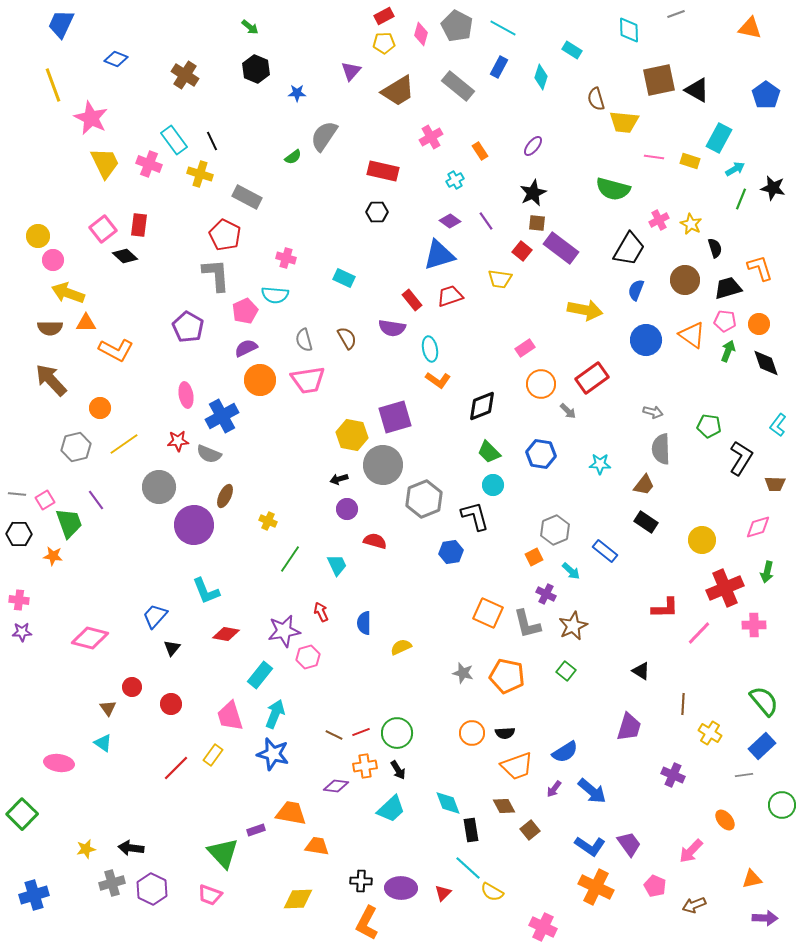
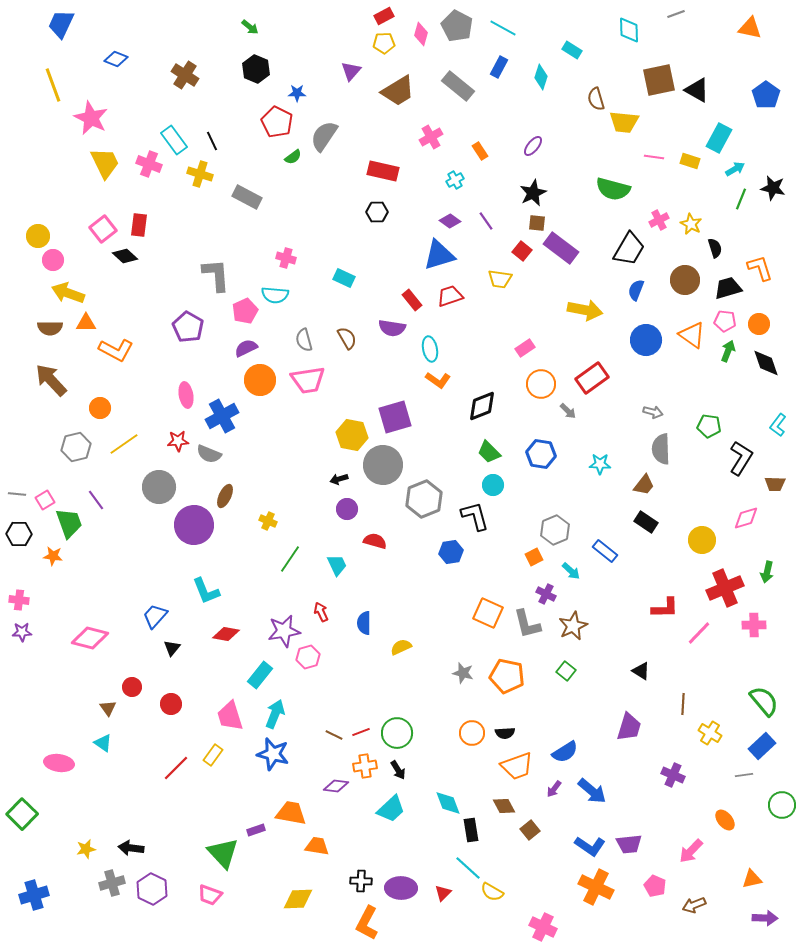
red pentagon at (225, 235): moved 52 px right, 113 px up
pink diamond at (758, 527): moved 12 px left, 9 px up
purple trapezoid at (629, 844): rotated 120 degrees clockwise
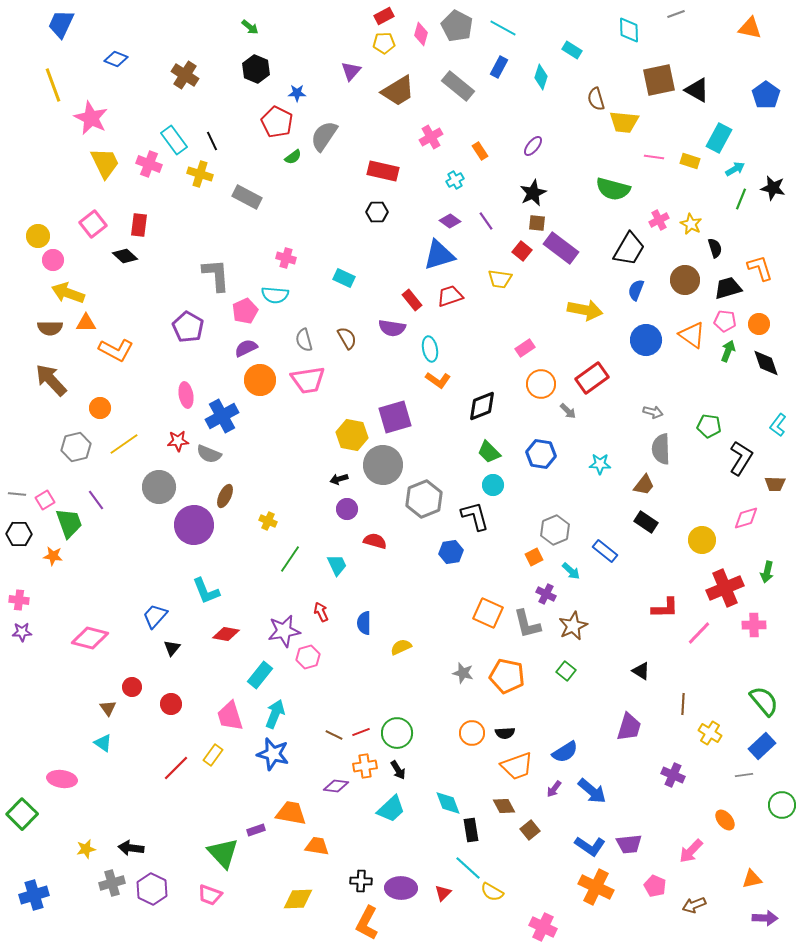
pink square at (103, 229): moved 10 px left, 5 px up
pink ellipse at (59, 763): moved 3 px right, 16 px down
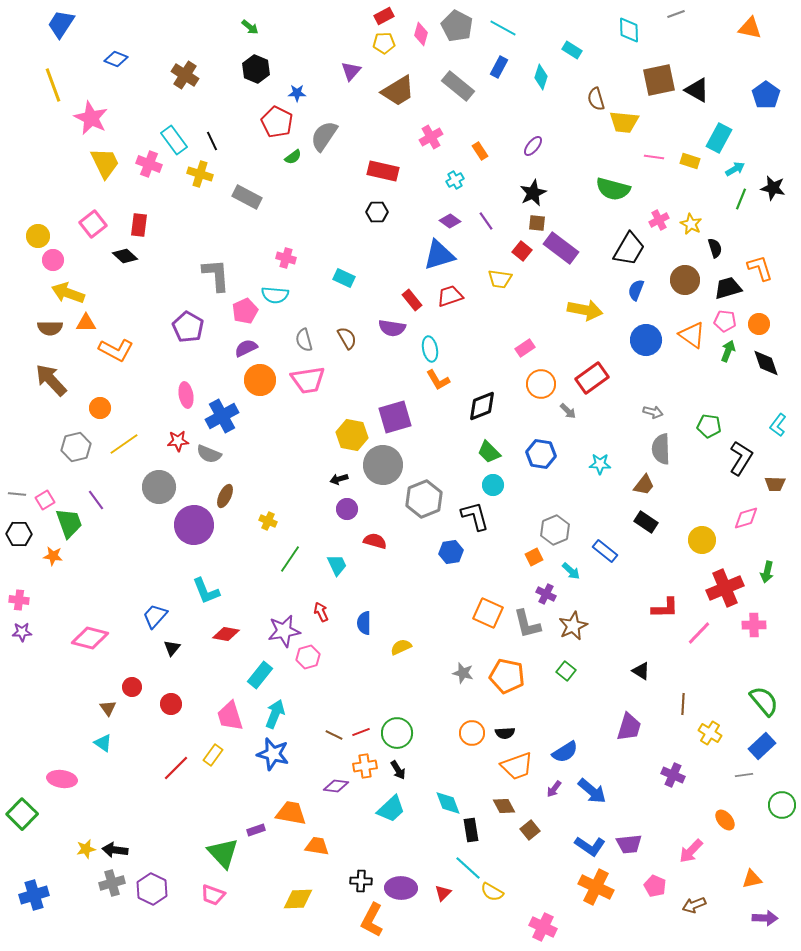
blue trapezoid at (61, 24): rotated 8 degrees clockwise
orange L-shape at (438, 380): rotated 25 degrees clockwise
black arrow at (131, 848): moved 16 px left, 2 px down
pink trapezoid at (210, 895): moved 3 px right
orange L-shape at (367, 923): moved 5 px right, 3 px up
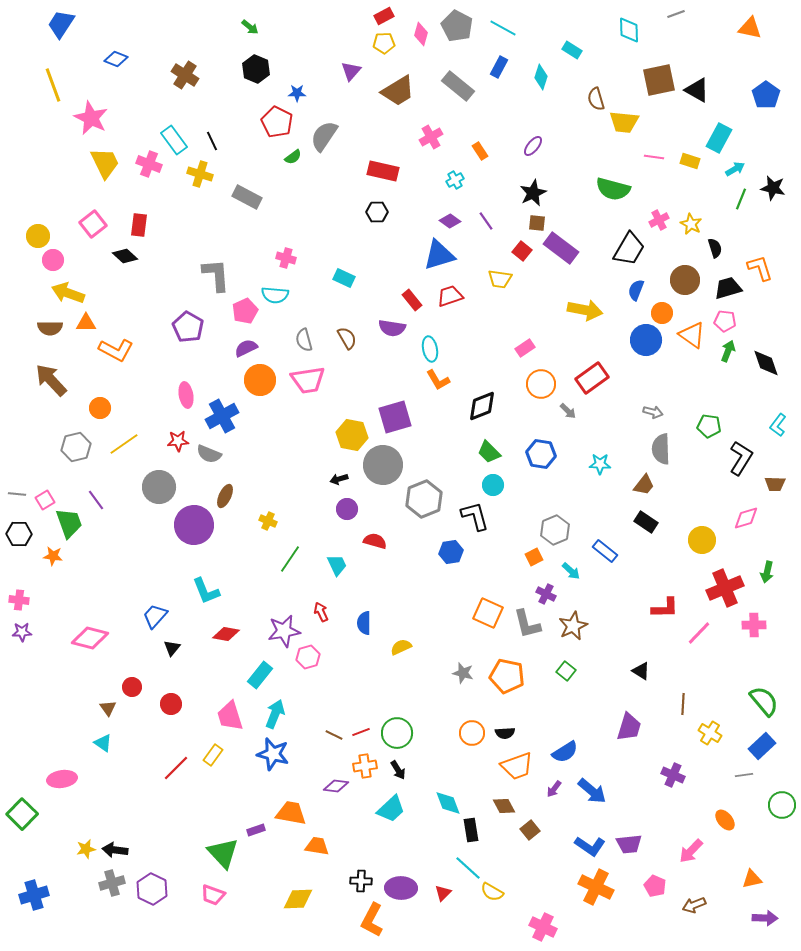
orange circle at (759, 324): moved 97 px left, 11 px up
pink ellipse at (62, 779): rotated 16 degrees counterclockwise
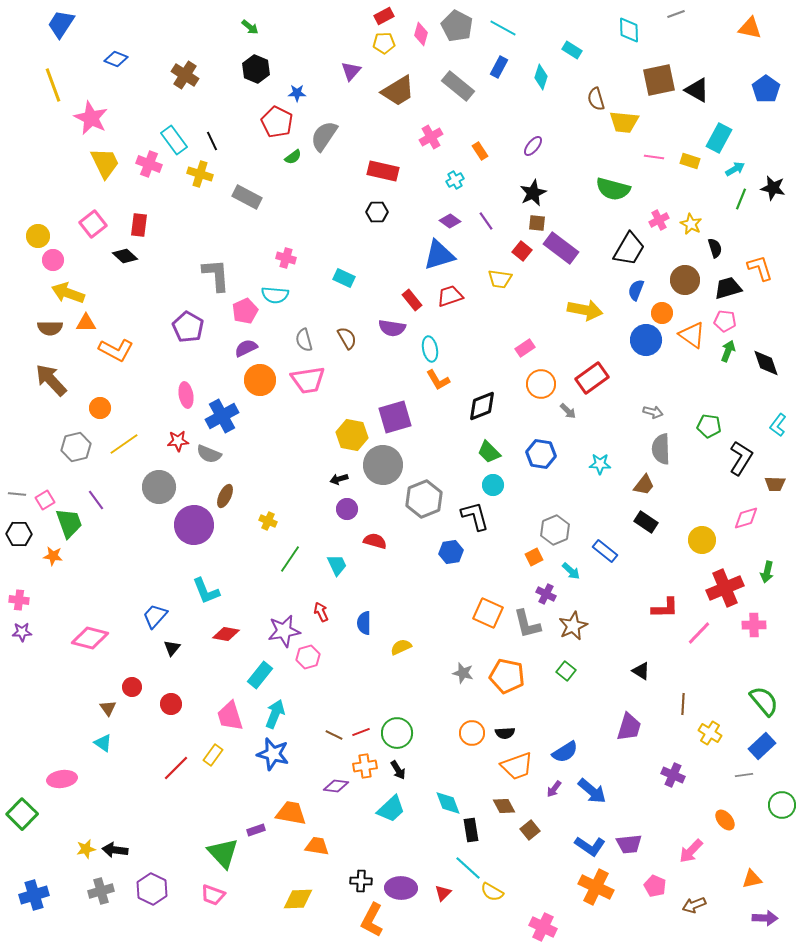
blue pentagon at (766, 95): moved 6 px up
gray cross at (112, 883): moved 11 px left, 8 px down
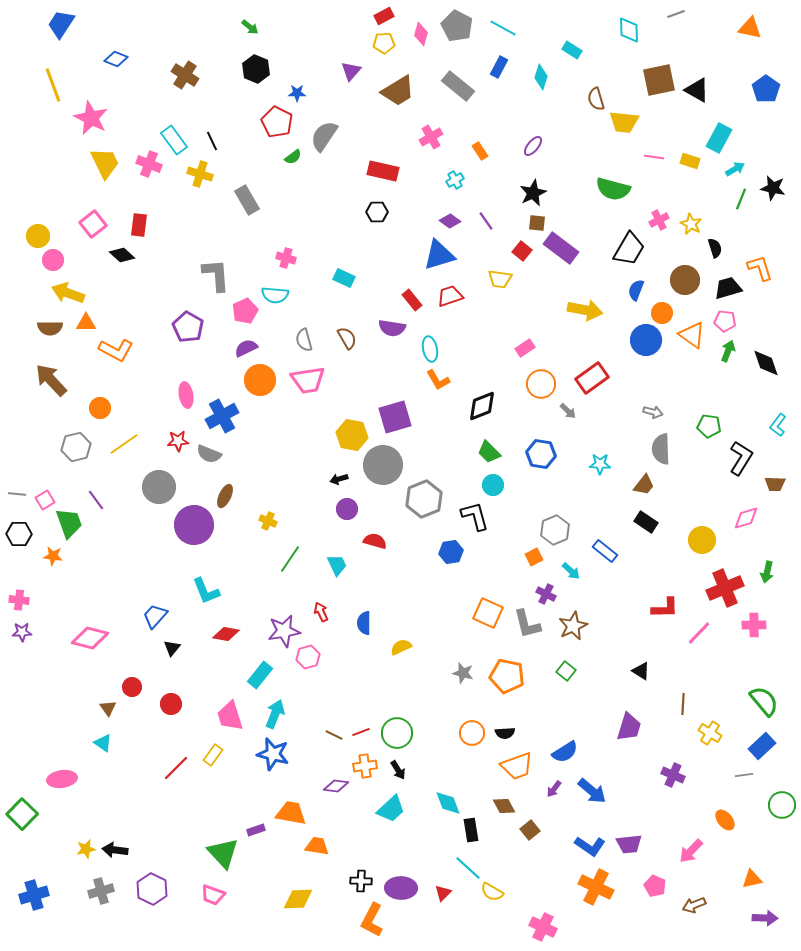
gray rectangle at (247, 197): moved 3 px down; rotated 32 degrees clockwise
black diamond at (125, 256): moved 3 px left, 1 px up
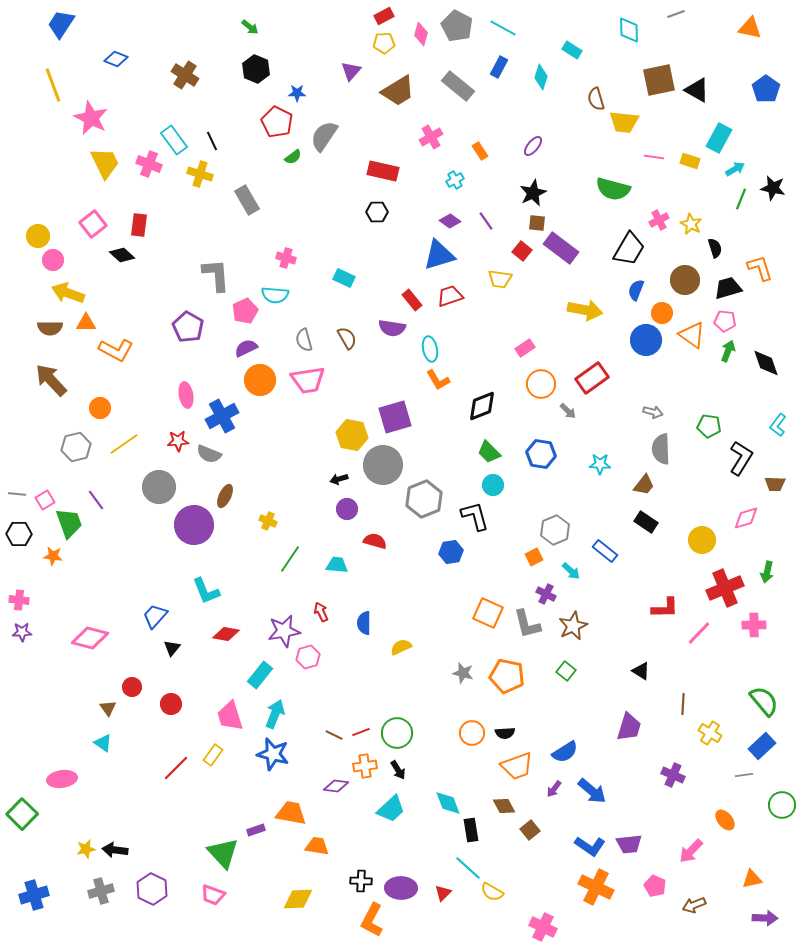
cyan trapezoid at (337, 565): rotated 60 degrees counterclockwise
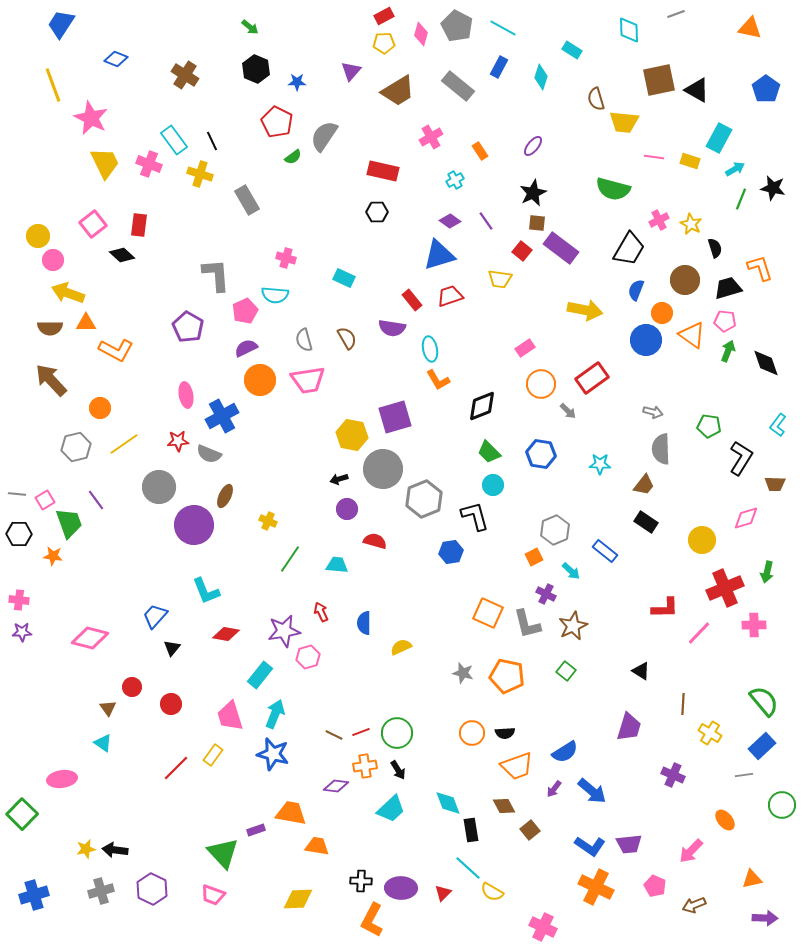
blue star at (297, 93): moved 11 px up
gray circle at (383, 465): moved 4 px down
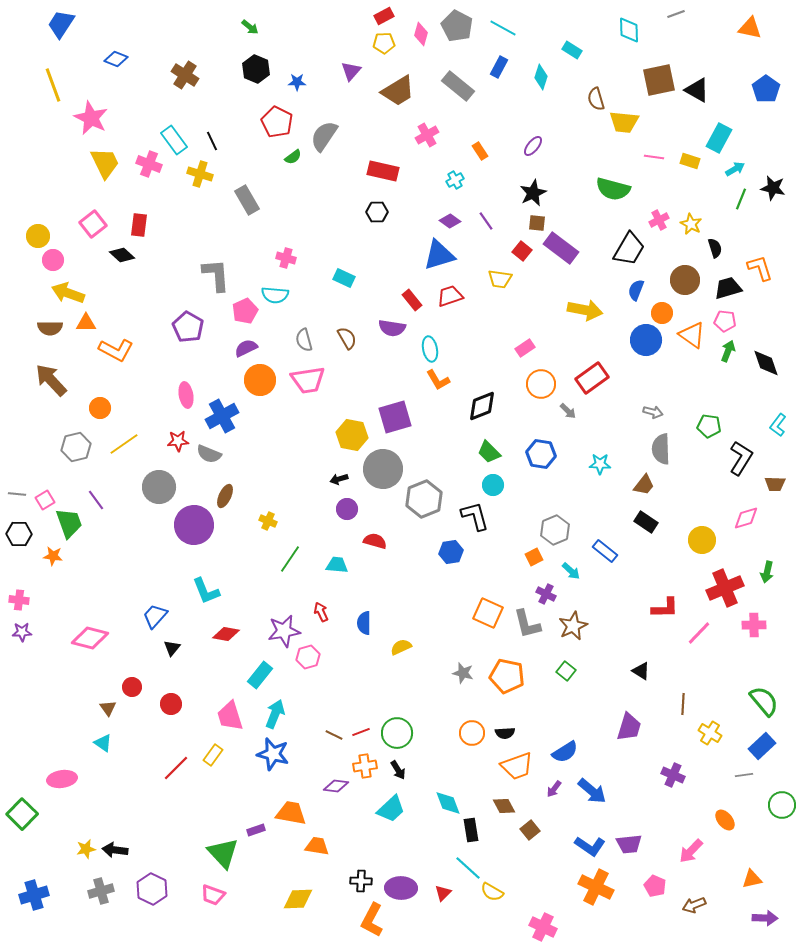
pink cross at (431, 137): moved 4 px left, 2 px up
